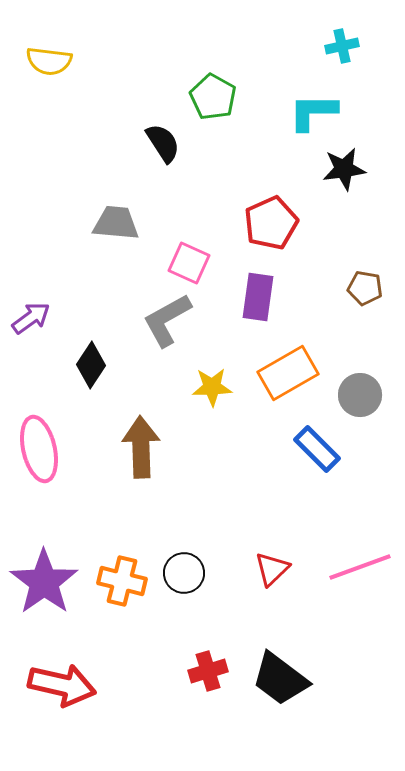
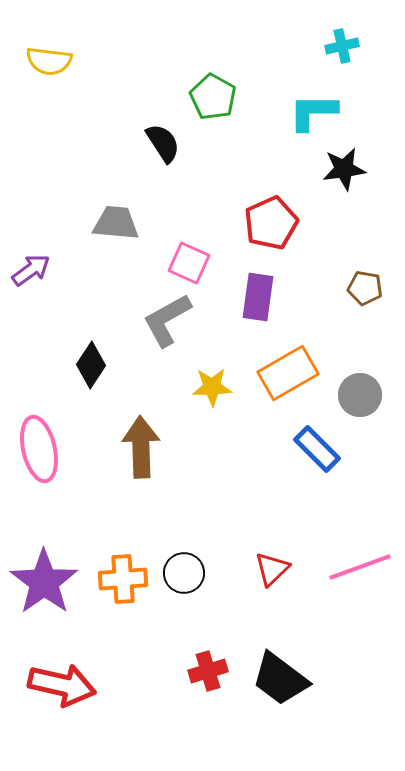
purple arrow: moved 48 px up
orange cross: moved 1 px right, 2 px up; rotated 18 degrees counterclockwise
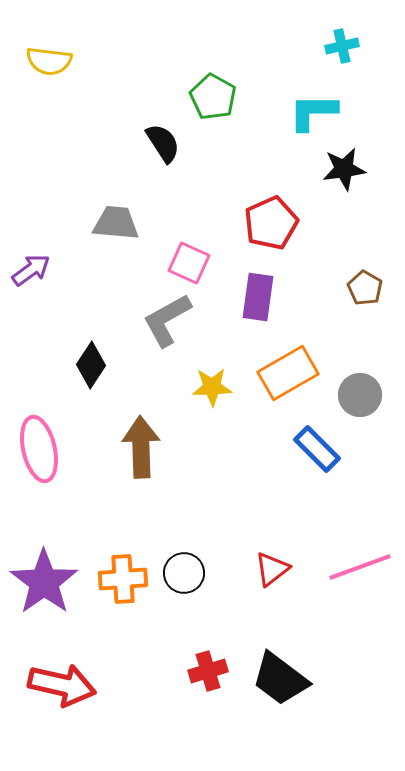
brown pentagon: rotated 20 degrees clockwise
red triangle: rotated 6 degrees clockwise
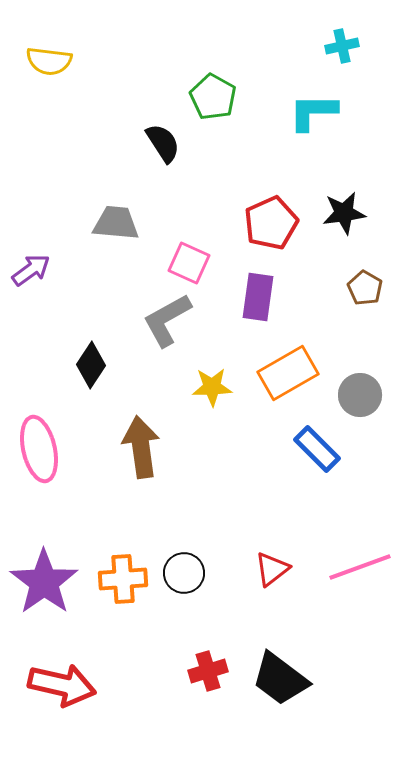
black star: moved 44 px down
brown arrow: rotated 6 degrees counterclockwise
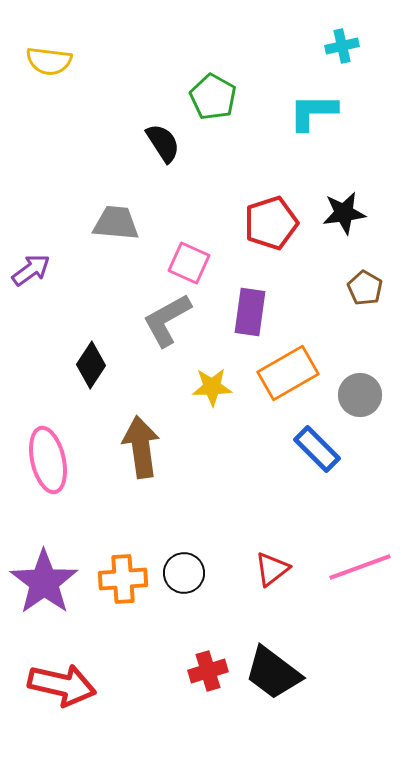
red pentagon: rotated 6 degrees clockwise
purple rectangle: moved 8 px left, 15 px down
pink ellipse: moved 9 px right, 11 px down
black trapezoid: moved 7 px left, 6 px up
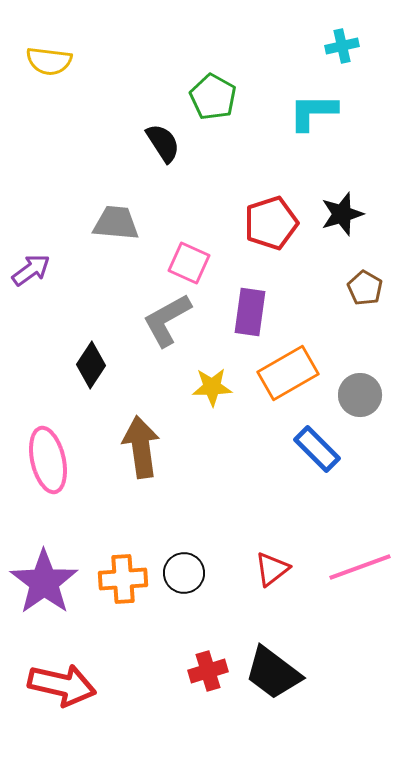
black star: moved 2 px left, 1 px down; rotated 9 degrees counterclockwise
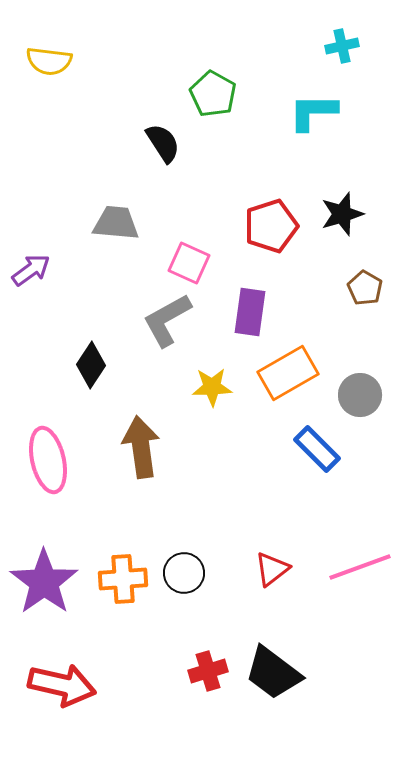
green pentagon: moved 3 px up
red pentagon: moved 3 px down
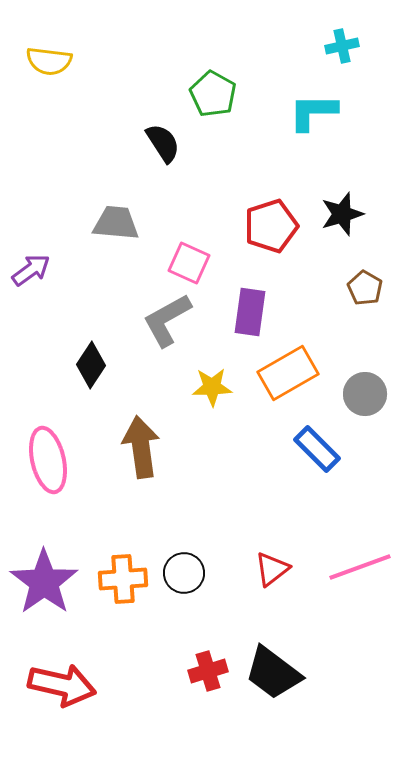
gray circle: moved 5 px right, 1 px up
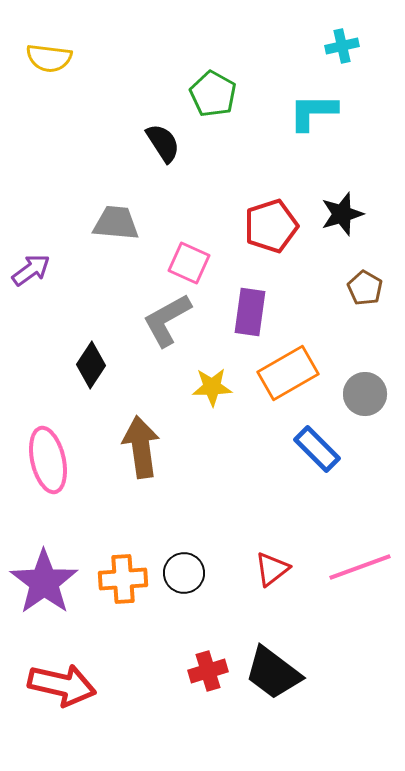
yellow semicircle: moved 3 px up
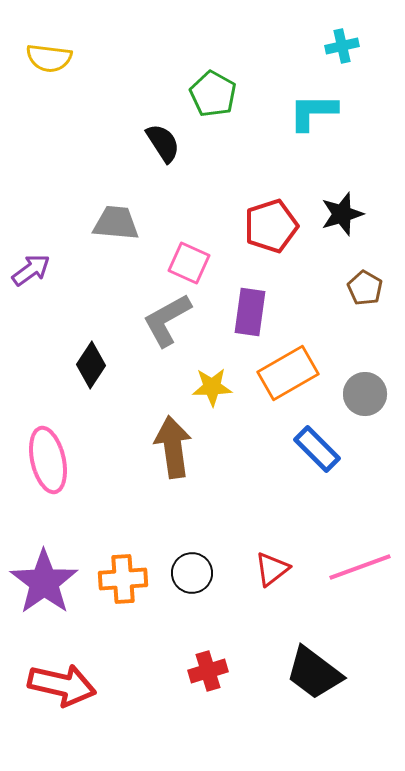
brown arrow: moved 32 px right
black circle: moved 8 px right
black trapezoid: moved 41 px right
